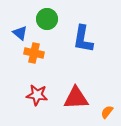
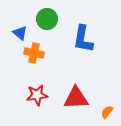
red star: rotated 15 degrees counterclockwise
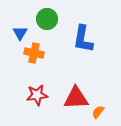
blue triangle: rotated 21 degrees clockwise
orange semicircle: moved 9 px left
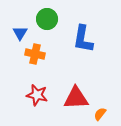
orange cross: moved 1 px right, 1 px down
red star: rotated 20 degrees clockwise
orange semicircle: moved 2 px right, 2 px down
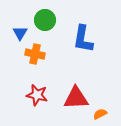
green circle: moved 2 px left, 1 px down
orange semicircle: rotated 24 degrees clockwise
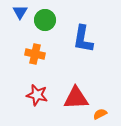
blue triangle: moved 21 px up
